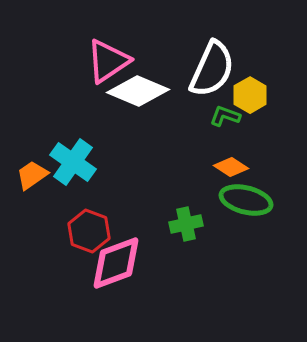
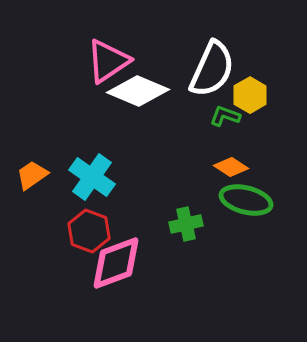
cyan cross: moved 19 px right, 15 px down
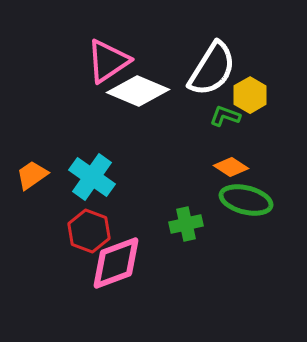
white semicircle: rotated 8 degrees clockwise
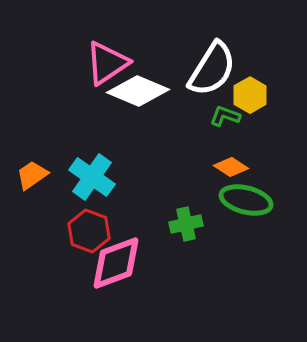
pink triangle: moved 1 px left, 2 px down
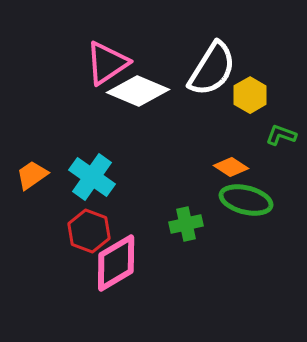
green L-shape: moved 56 px right, 19 px down
pink diamond: rotated 10 degrees counterclockwise
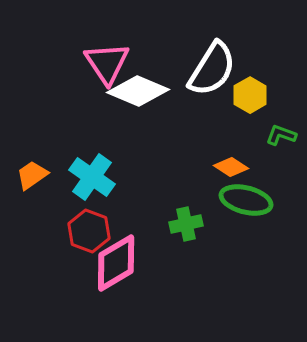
pink triangle: rotated 30 degrees counterclockwise
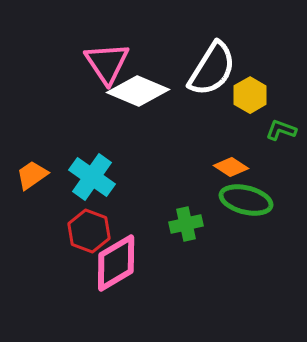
green L-shape: moved 5 px up
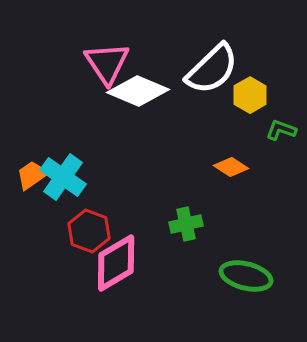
white semicircle: rotated 14 degrees clockwise
cyan cross: moved 29 px left
green ellipse: moved 76 px down
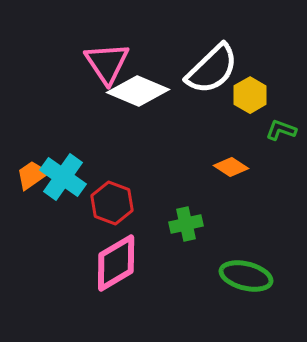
red hexagon: moved 23 px right, 28 px up
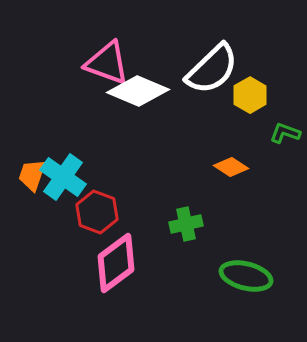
pink triangle: rotated 36 degrees counterclockwise
green L-shape: moved 4 px right, 3 px down
orange trapezoid: rotated 36 degrees counterclockwise
red hexagon: moved 15 px left, 9 px down
pink diamond: rotated 6 degrees counterclockwise
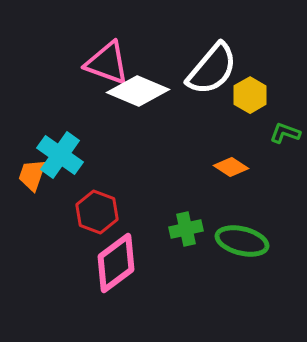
white semicircle: rotated 6 degrees counterclockwise
cyan cross: moved 3 px left, 22 px up
green cross: moved 5 px down
green ellipse: moved 4 px left, 35 px up
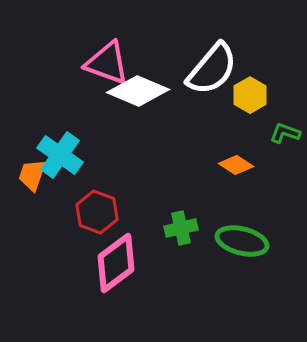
orange diamond: moved 5 px right, 2 px up
green cross: moved 5 px left, 1 px up
